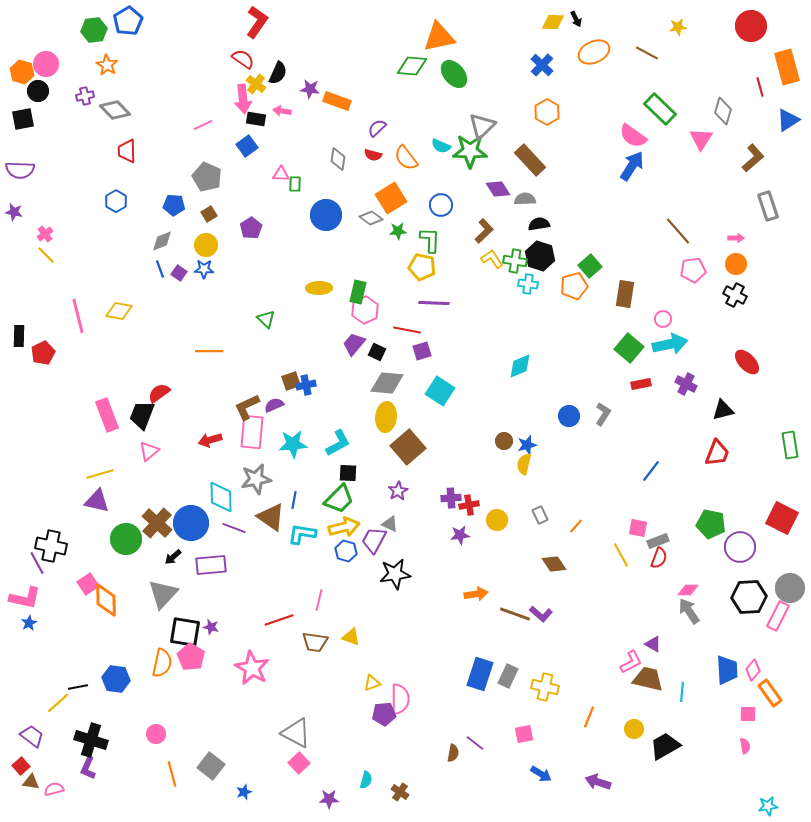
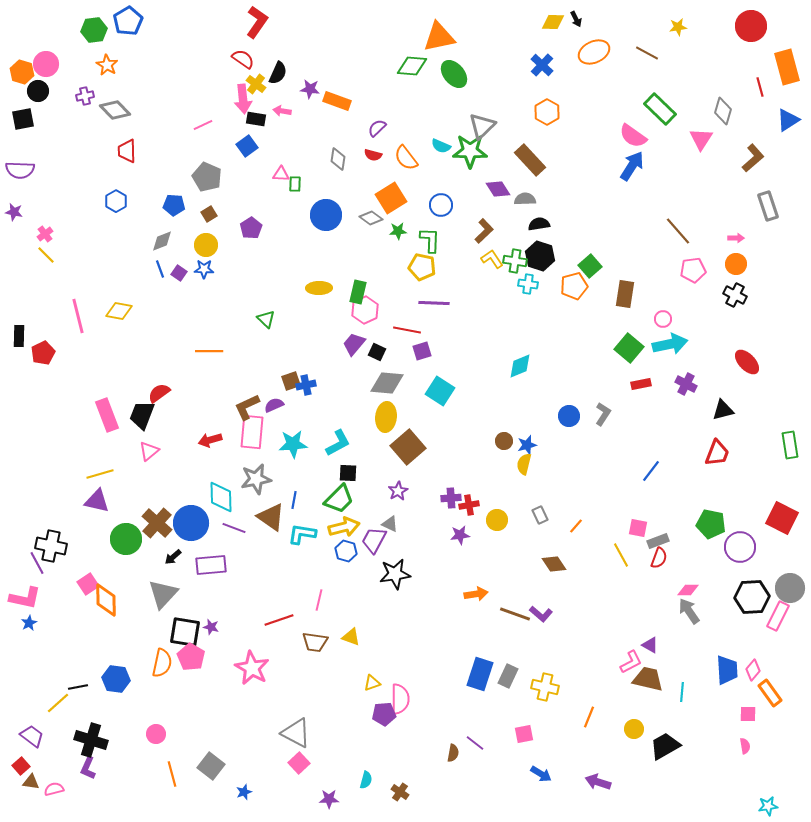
black hexagon at (749, 597): moved 3 px right
purple triangle at (653, 644): moved 3 px left, 1 px down
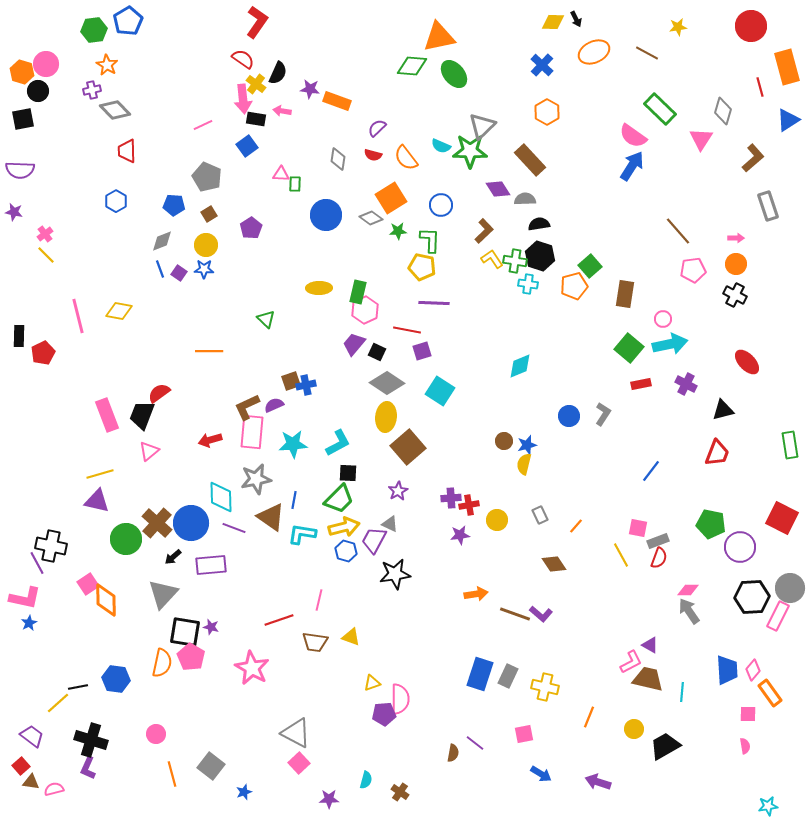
purple cross at (85, 96): moved 7 px right, 6 px up
gray diamond at (387, 383): rotated 28 degrees clockwise
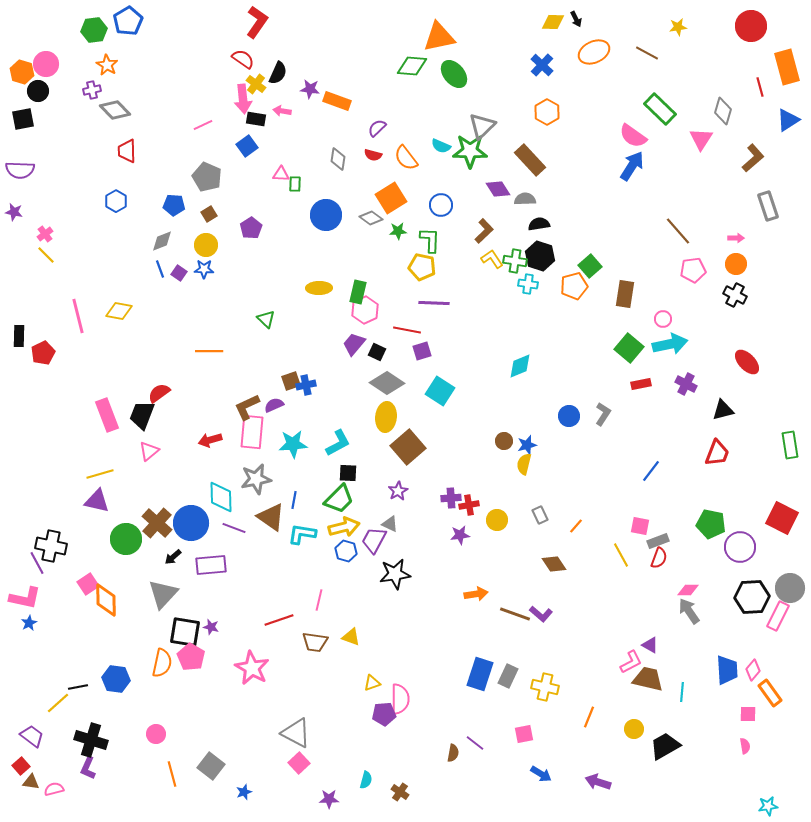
pink square at (638, 528): moved 2 px right, 2 px up
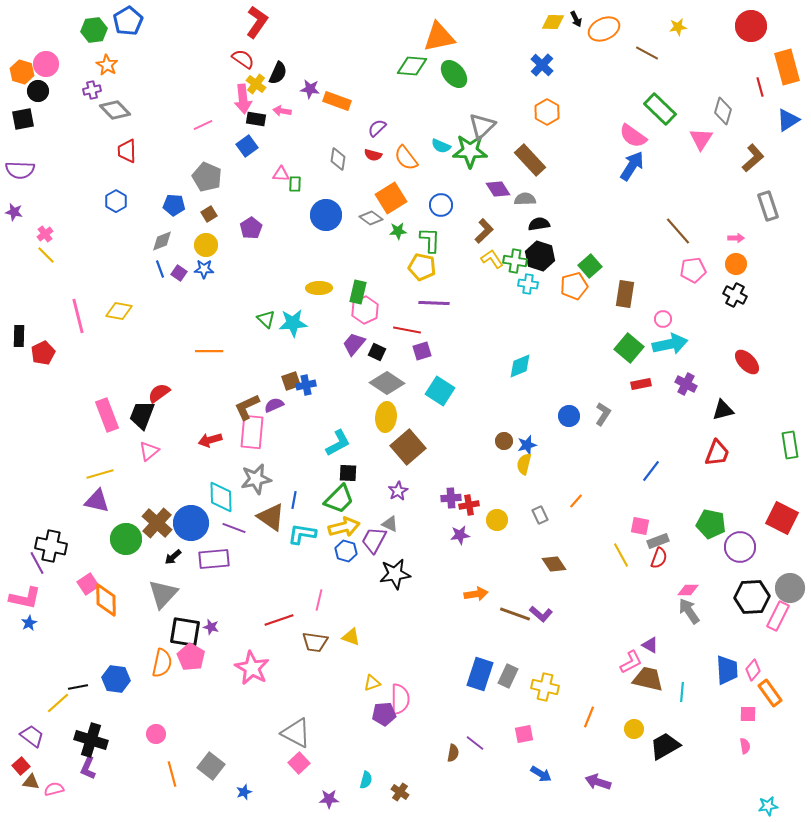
orange ellipse at (594, 52): moved 10 px right, 23 px up
cyan star at (293, 444): moved 121 px up
orange line at (576, 526): moved 25 px up
purple rectangle at (211, 565): moved 3 px right, 6 px up
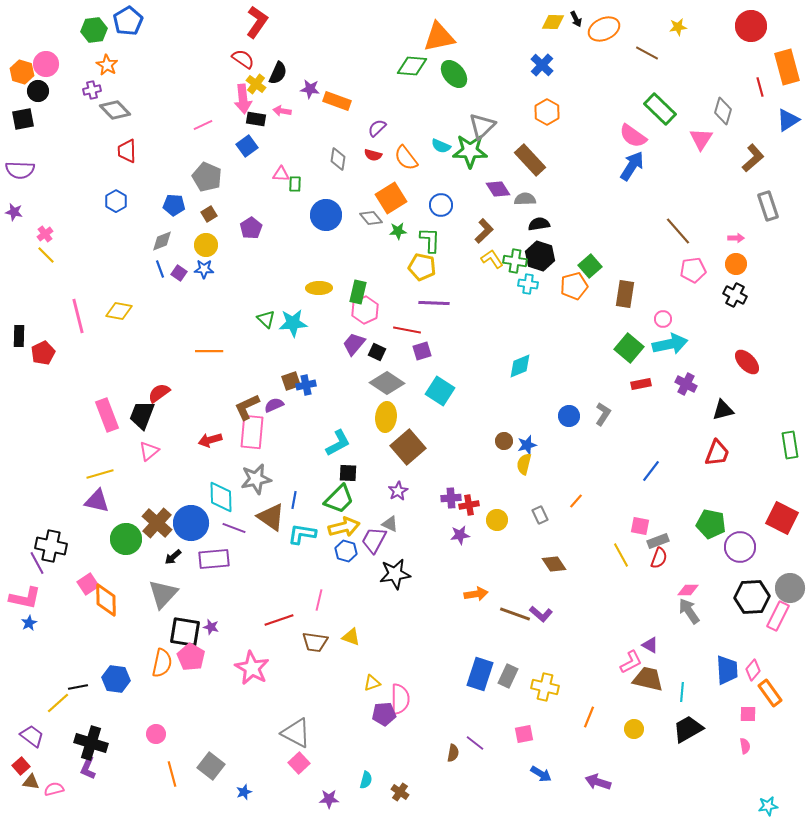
gray diamond at (371, 218): rotated 15 degrees clockwise
black cross at (91, 740): moved 3 px down
black trapezoid at (665, 746): moved 23 px right, 17 px up
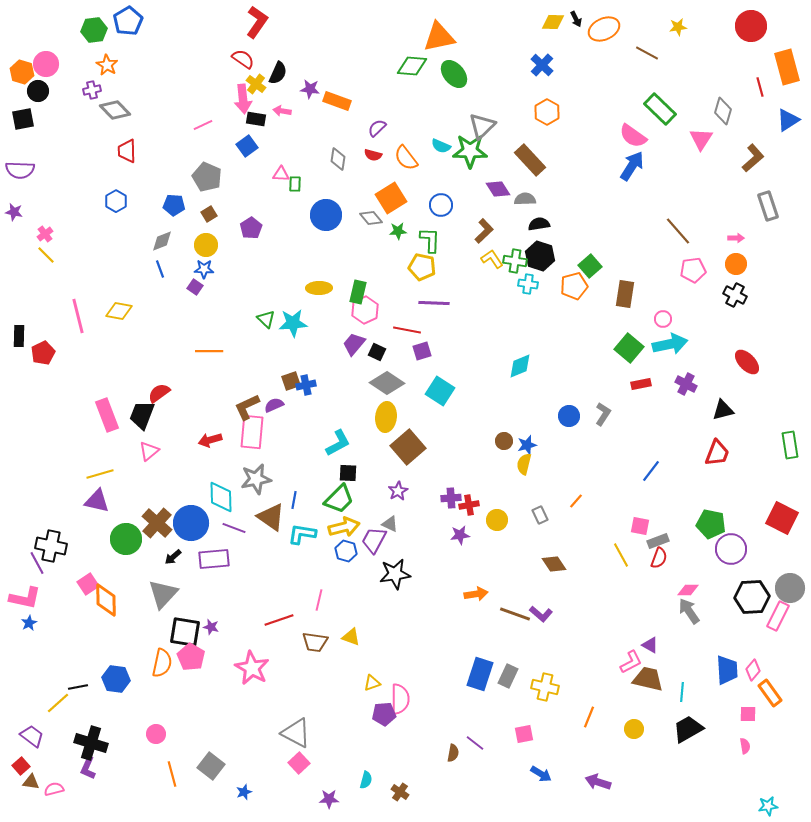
purple square at (179, 273): moved 16 px right, 14 px down
purple circle at (740, 547): moved 9 px left, 2 px down
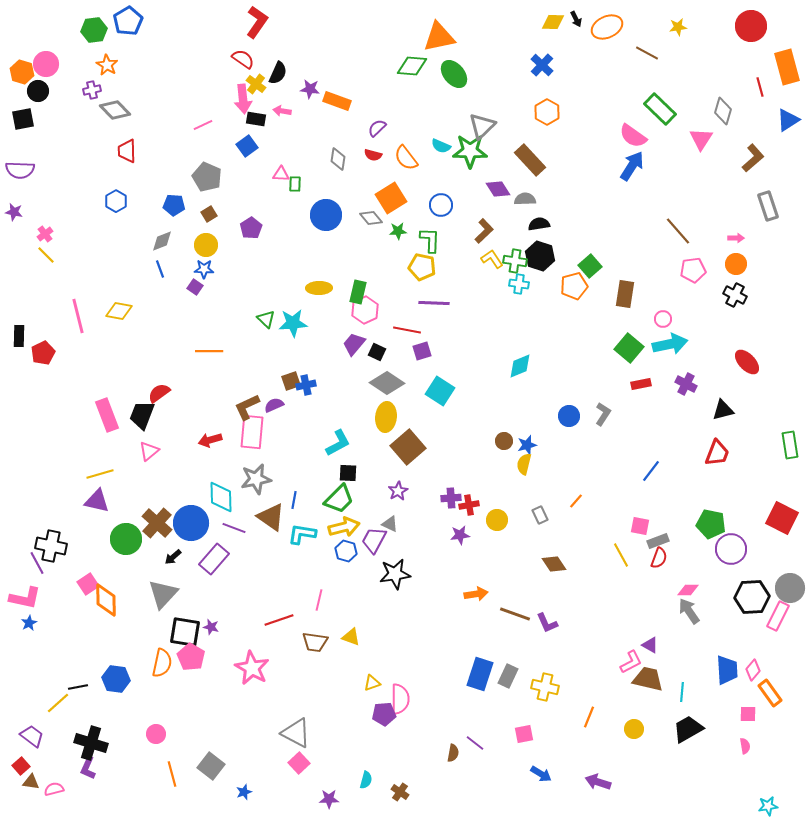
orange ellipse at (604, 29): moved 3 px right, 2 px up
cyan cross at (528, 284): moved 9 px left
purple rectangle at (214, 559): rotated 44 degrees counterclockwise
purple L-shape at (541, 614): moved 6 px right, 9 px down; rotated 25 degrees clockwise
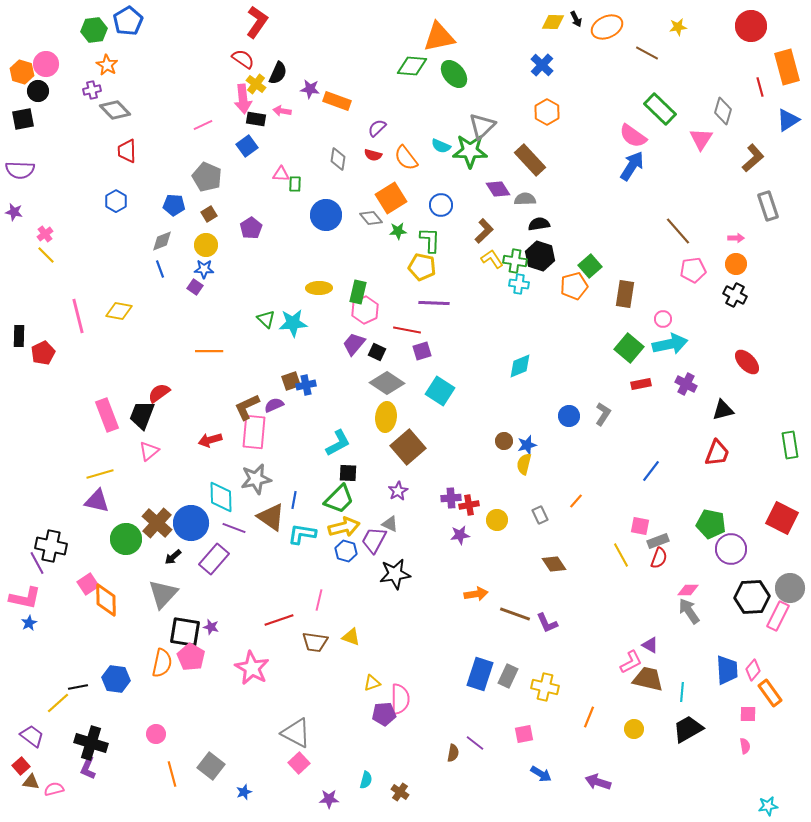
pink rectangle at (252, 432): moved 2 px right
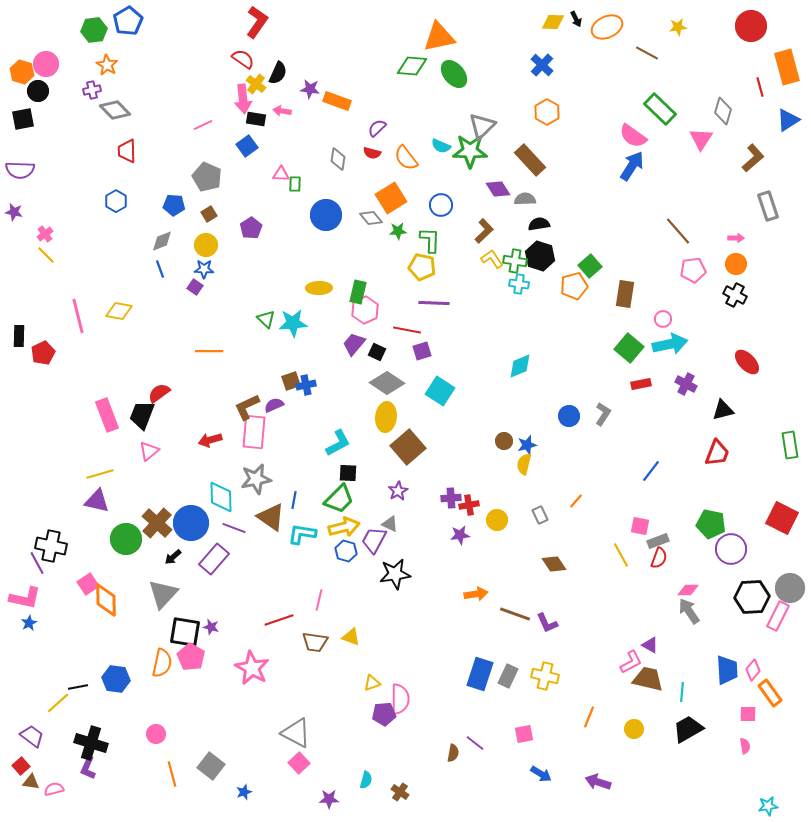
red semicircle at (373, 155): moved 1 px left, 2 px up
yellow cross at (545, 687): moved 11 px up
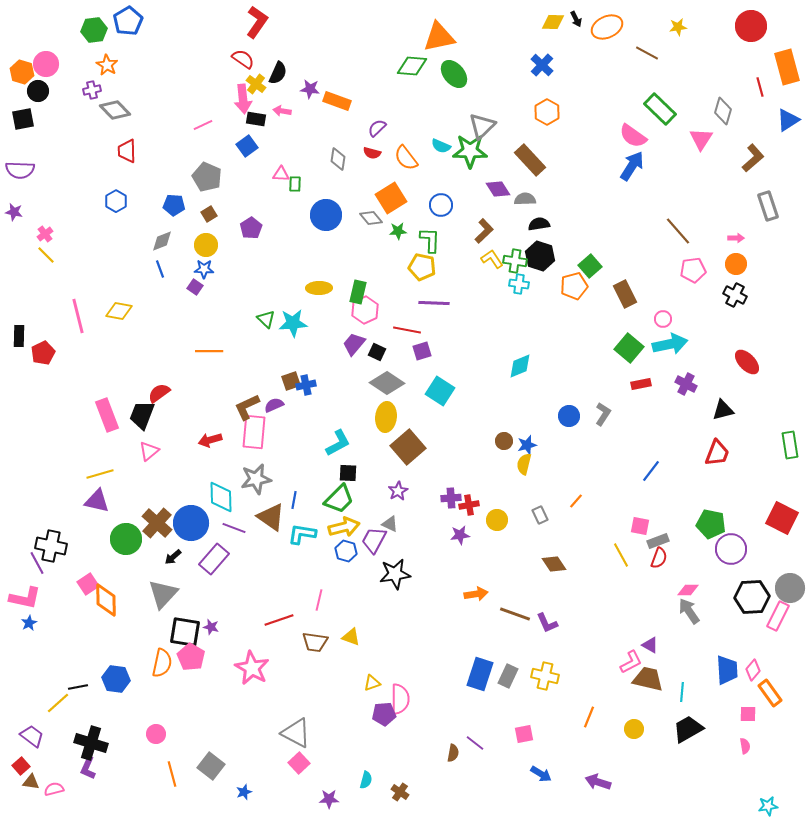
brown rectangle at (625, 294): rotated 36 degrees counterclockwise
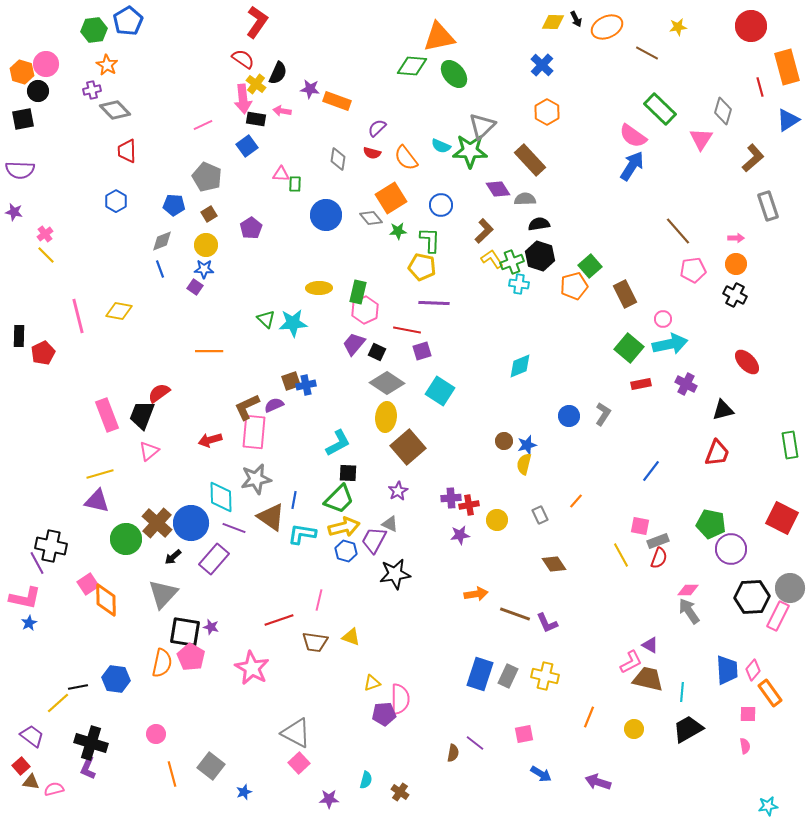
green cross at (515, 261): moved 3 px left, 1 px down; rotated 30 degrees counterclockwise
